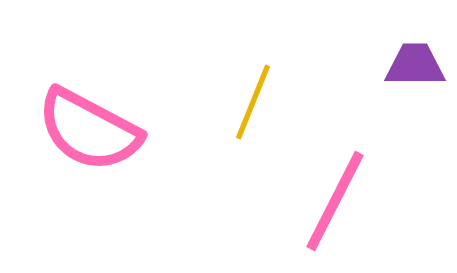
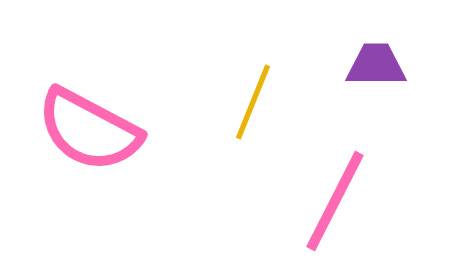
purple trapezoid: moved 39 px left
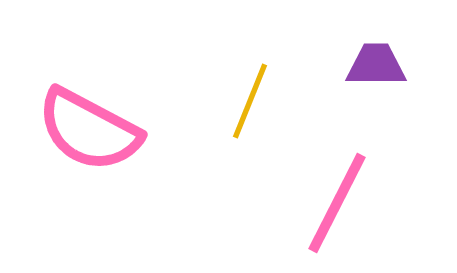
yellow line: moved 3 px left, 1 px up
pink line: moved 2 px right, 2 px down
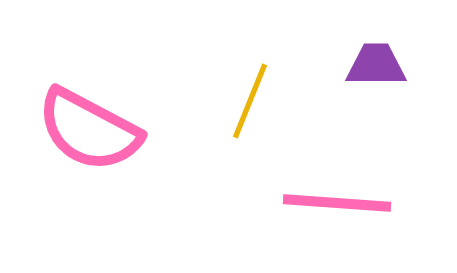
pink line: rotated 67 degrees clockwise
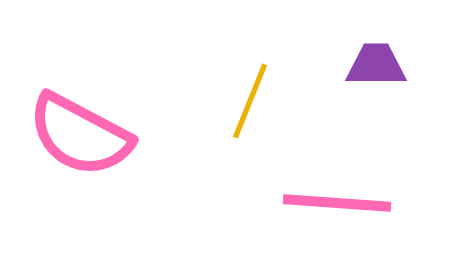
pink semicircle: moved 9 px left, 5 px down
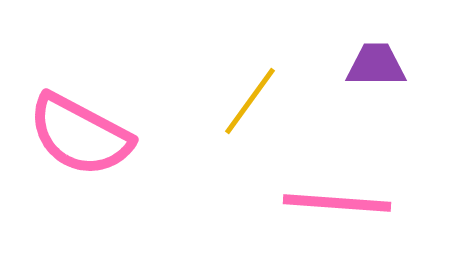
yellow line: rotated 14 degrees clockwise
